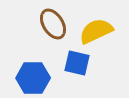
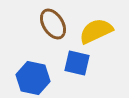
blue hexagon: rotated 12 degrees clockwise
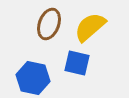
brown ellipse: moved 4 px left; rotated 52 degrees clockwise
yellow semicircle: moved 6 px left, 4 px up; rotated 16 degrees counterclockwise
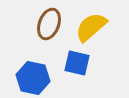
yellow semicircle: moved 1 px right
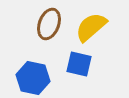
blue square: moved 2 px right, 1 px down
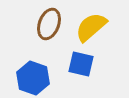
blue square: moved 2 px right
blue hexagon: rotated 8 degrees clockwise
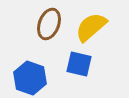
blue square: moved 2 px left
blue hexagon: moved 3 px left
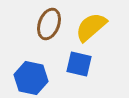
blue hexagon: moved 1 px right; rotated 8 degrees counterclockwise
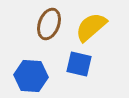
blue hexagon: moved 2 px up; rotated 8 degrees counterclockwise
